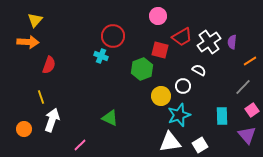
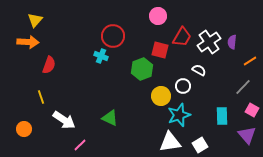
red trapezoid: rotated 30 degrees counterclockwise
pink square: rotated 24 degrees counterclockwise
white arrow: moved 12 px right; rotated 105 degrees clockwise
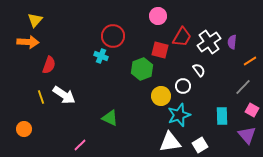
white semicircle: rotated 24 degrees clockwise
white arrow: moved 25 px up
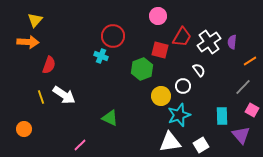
purple triangle: moved 6 px left
white square: moved 1 px right
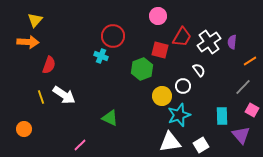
yellow circle: moved 1 px right
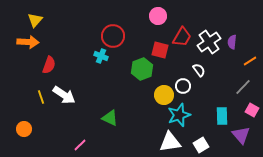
yellow circle: moved 2 px right, 1 px up
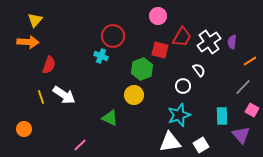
yellow circle: moved 30 px left
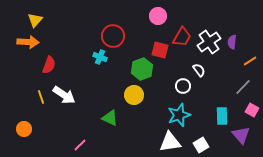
cyan cross: moved 1 px left, 1 px down
